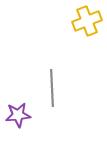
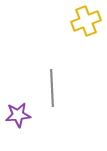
yellow cross: moved 1 px left
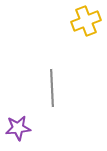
purple star: moved 13 px down
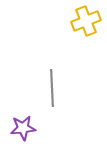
purple star: moved 5 px right
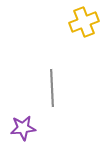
yellow cross: moved 2 px left, 1 px down
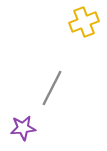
gray line: rotated 30 degrees clockwise
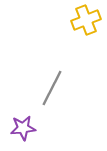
yellow cross: moved 2 px right, 2 px up
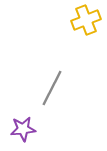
purple star: moved 1 px down
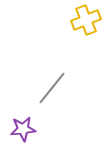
gray line: rotated 12 degrees clockwise
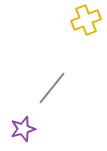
purple star: rotated 10 degrees counterclockwise
